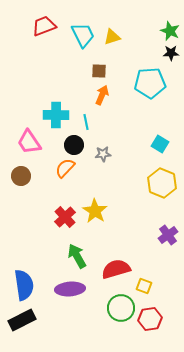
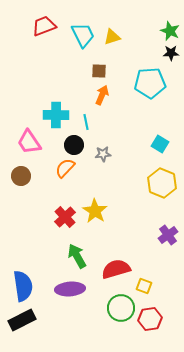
blue semicircle: moved 1 px left, 1 px down
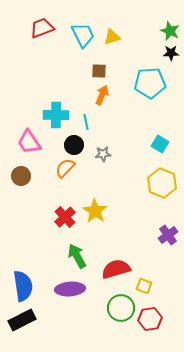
red trapezoid: moved 2 px left, 2 px down
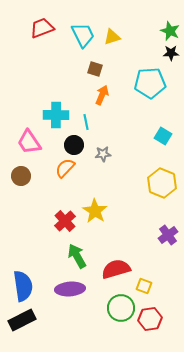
brown square: moved 4 px left, 2 px up; rotated 14 degrees clockwise
cyan square: moved 3 px right, 8 px up
red cross: moved 4 px down
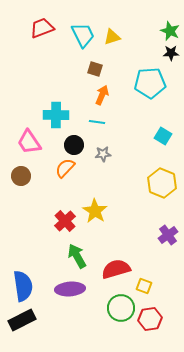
cyan line: moved 11 px right; rotated 70 degrees counterclockwise
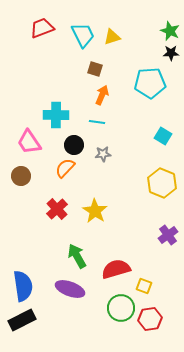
red cross: moved 8 px left, 12 px up
purple ellipse: rotated 24 degrees clockwise
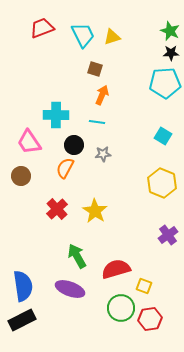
cyan pentagon: moved 15 px right
orange semicircle: rotated 15 degrees counterclockwise
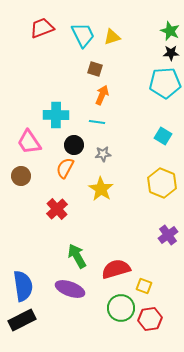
yellow star: moved 6 px right, 22 px up
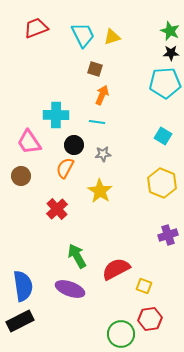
red trapezoid: moved 6 px left
yellow star: moved 1 px left, 2 px down
purple cross: rotated 18 degrees clockwise
red semicircle: rotated 12 degrees counterclockwise
green circle: moved 26 px down
black rectangle: moved 2 px left, 1 px down
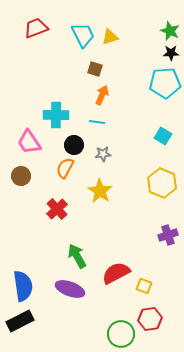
yellow triangle: moved 2 px left
red semicircle: moved 4 px down
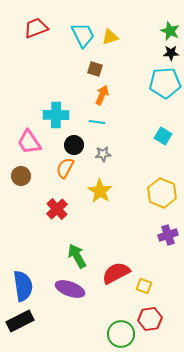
yellow hexagon: moved 10 px down
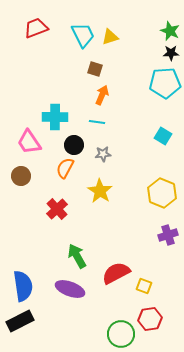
cyan cross: moved 1 px left, 2 px down
